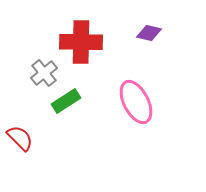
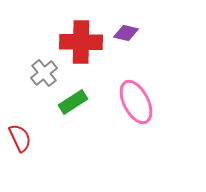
purple diamond: moved 23 px left
green rectangle: moved 7 px right, 1 px down
red semicircle: rotated 20 degrees clockwise
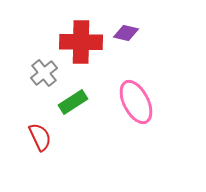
red semicircle: moved 20 px right, 1 px up
